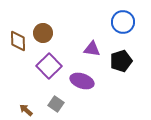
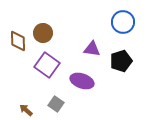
purple square: moved 2 px left, 1 px up; rotated 10 degrees counterclockwise
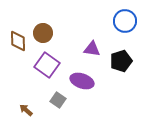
blue circle: moved 2 px right, 1 px up
gray square: moved 2 px right, 4 px up
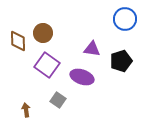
blue circle: moved 2 px up
purple ellipse: moved 4 px up
brown arrow: rotated 40 degrees clockwise
